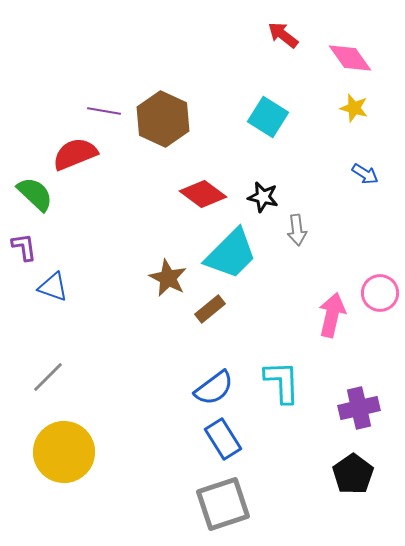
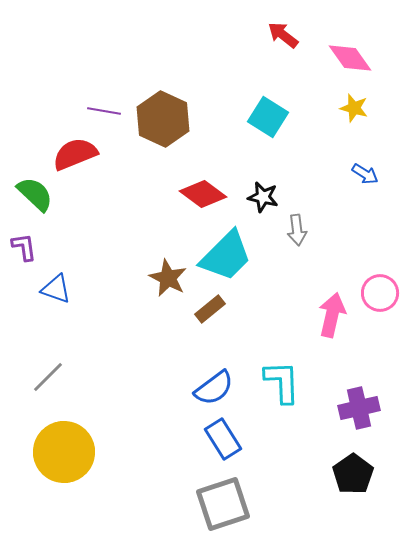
cyan trapezoid: moved 5 px left, 2 px down
blue triangle: moved 3 px right, 2 px down
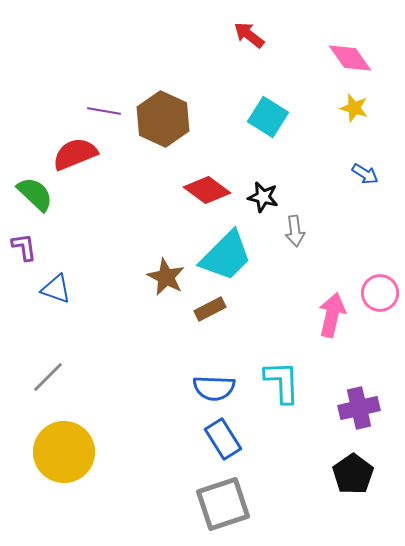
red arrow: moved 34 px left
red diamond: moved 4 px right, 4 px up
gray arrow: moved 2 px left, 1 px down
brown star: moved 2 px left, 1 px up
brown rectangle: rotated 12 degrees clockwise
blue semicircle: rotated 39 degrees clockwise
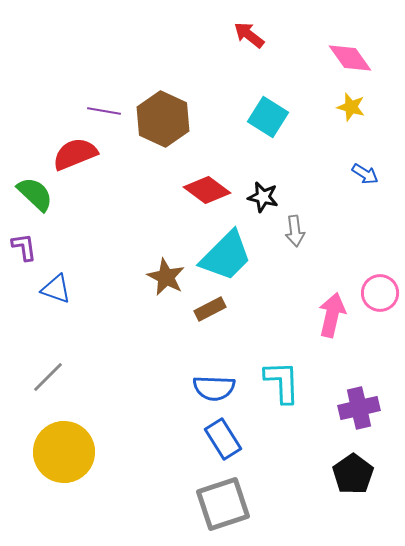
yellow star: moved 3 px left, 1 px up
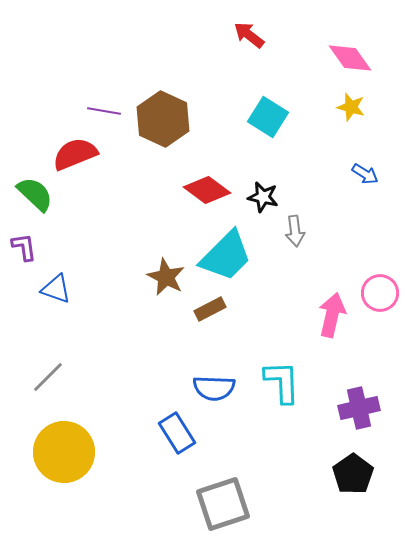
blue rectangle: moved 46 px left, 6 px up
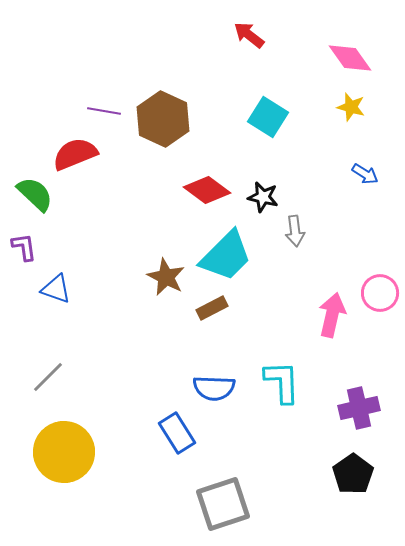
brown rectangle: moved 2 px right, 1 px up
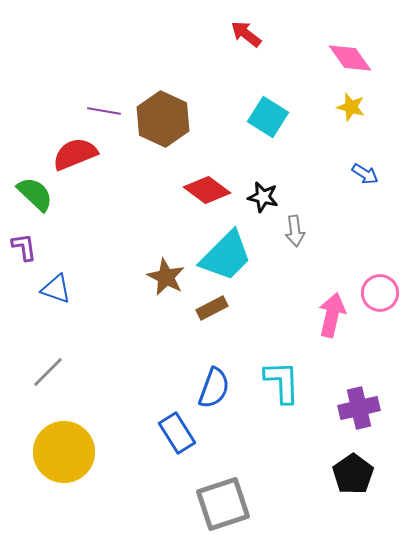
red arrow: moved 3 px left, 1 px up
gray line: moved 5 px up
blue semicircle: rotated 72 degrees counterclockwise
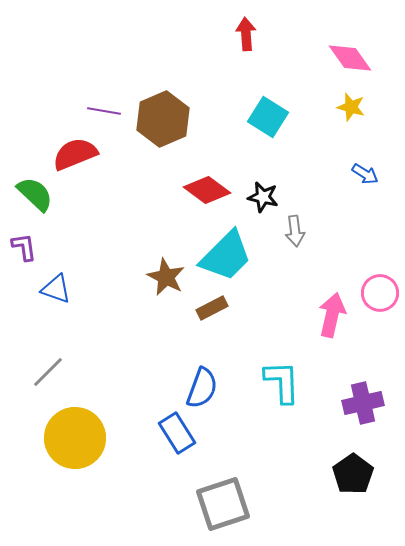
red arrow: rotated 48 degrees clockwise
brown hexagon: rotated 12 degrees clockwise
blue semicircle: moved 12 px left
purple cross: moved 4 px right, 5 px up
yellow circle: moved 11 px right, 14 px up
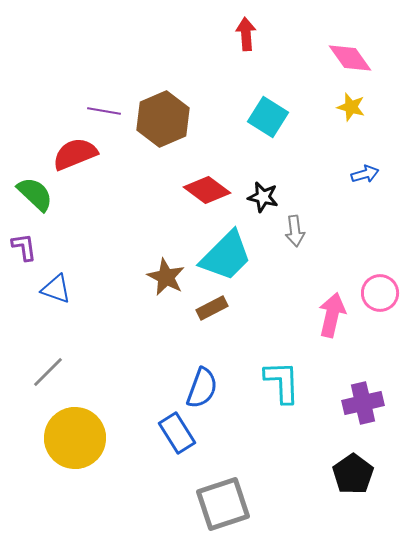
blue arrow: rotated 48 degrees counterclockwise
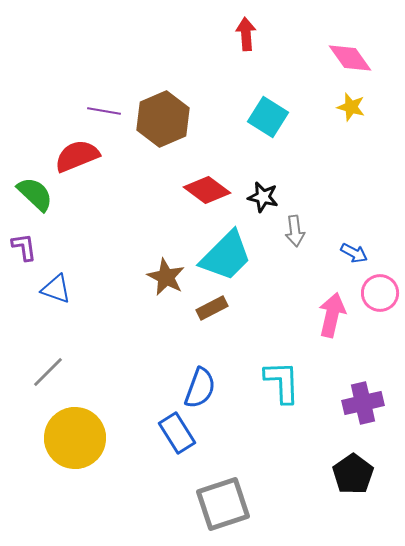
red semicircle: moved 2 px right, 2 px down
blue arrow: moved 11 px left, 79 px down; rotated 44 degrees clockwise
blue semicircle: moved 2 px left
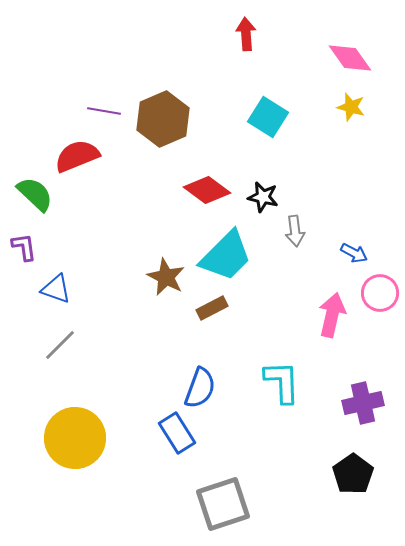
gray line: moved 12 px right, 27 px up
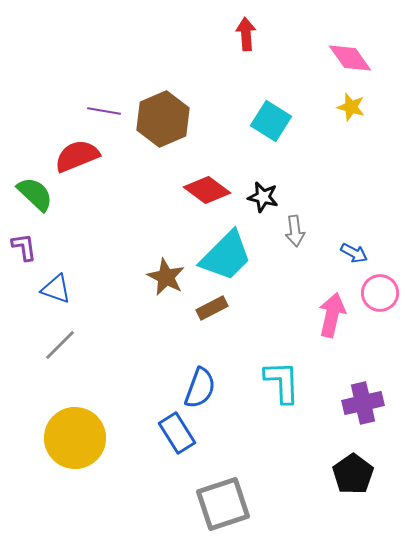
cyan square: moved 3 px right, 4 px down
